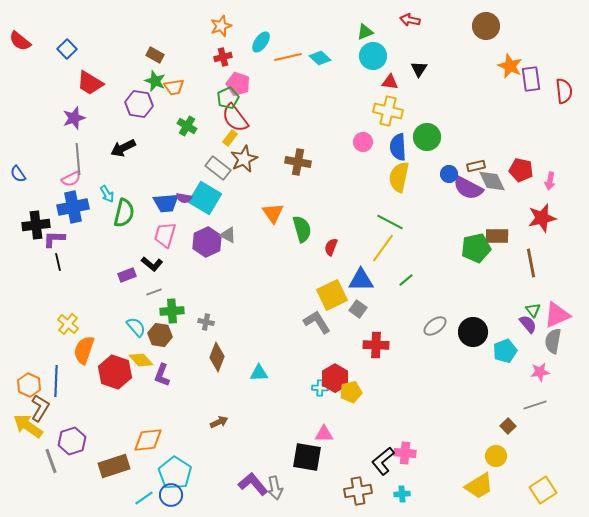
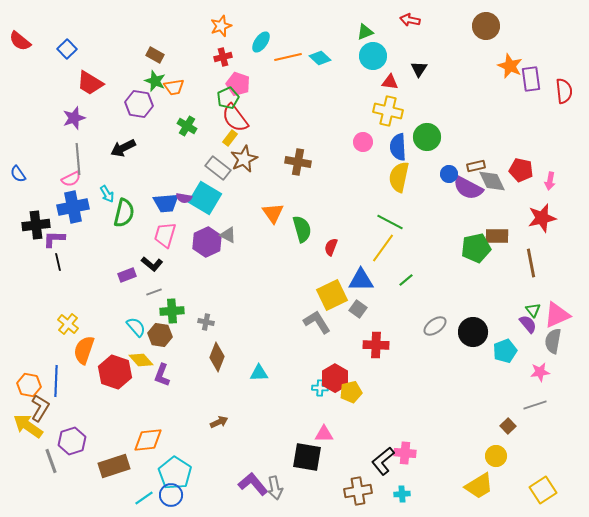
orange hexagon at (29, 385): rotated 15 degrees counterclockwise
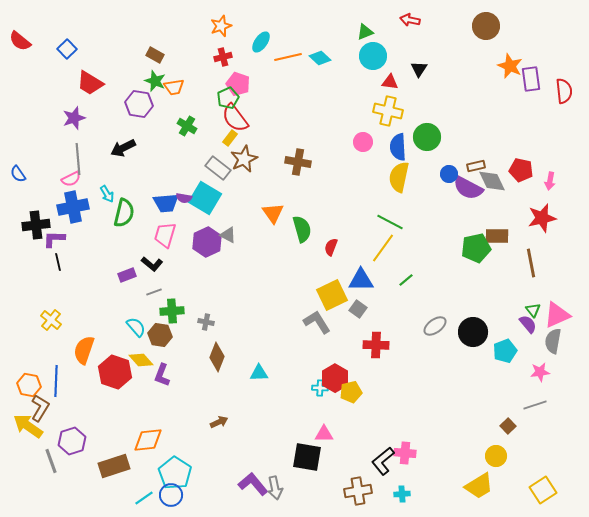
yellow cross at (68, 324): moved 17 px left, 4 px up
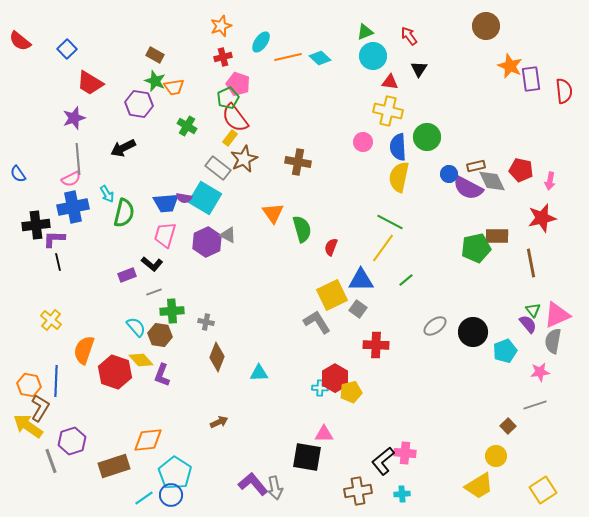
red arrow at (410, 20): moved 1 px left, 16 px down; rotated 42 degrees clockwise
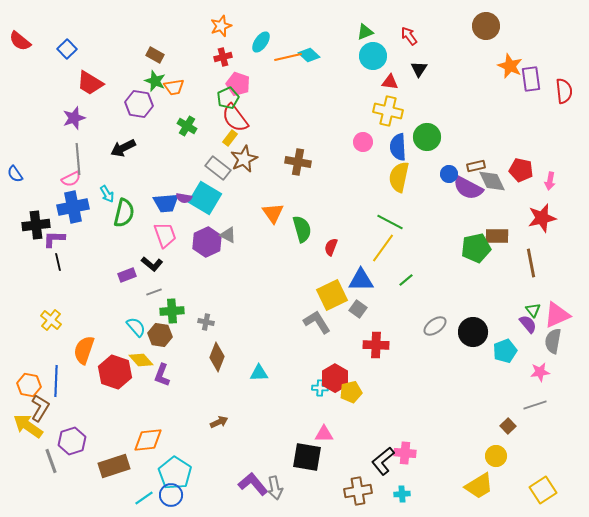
cyan diamond at (320, 58): moved 11 px left, 3 px up
blue semicircle at (18, 174): moved 3 px left
pink trapezoid at (165, 235): rotated 144 degrees clockwise
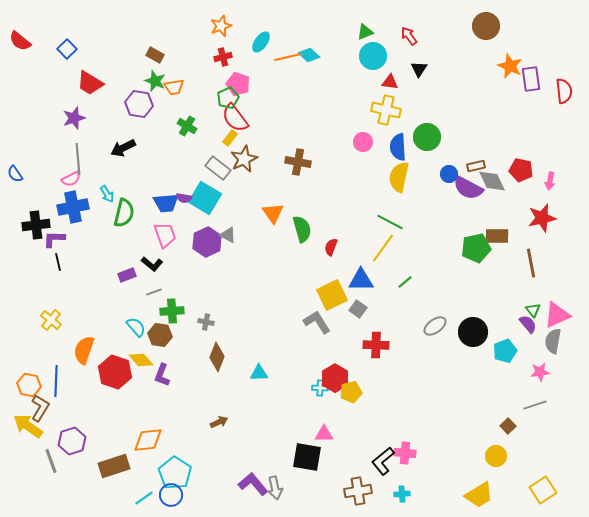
yellow cross at (388, 111): moved 2 px left, 1 px up
green line at (406, 280): moved 1 px left, 2 px down
yellow trapezoid at (479, 486): moved 9 px down
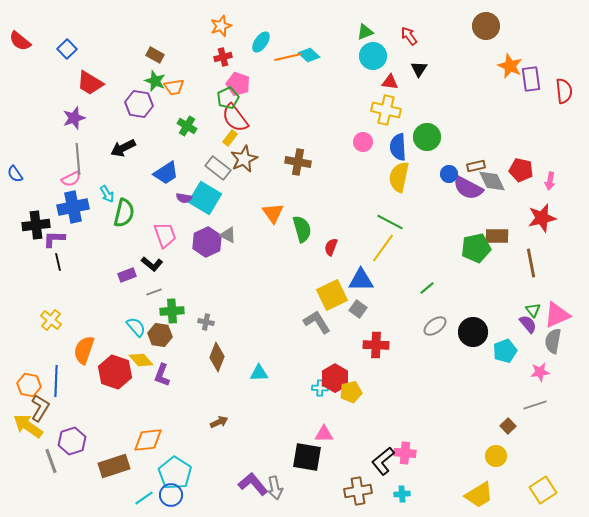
blue trapezoid at (166, 203): moved 30 px up; rotated 28 degrees counterclockwise
green line at (405, 282): moved 22 px right, 6 px down
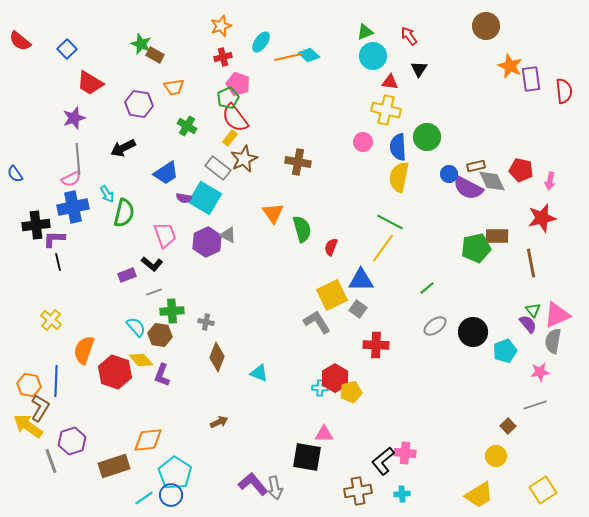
green star at (155, 81): moved 14 px left, 37 px up
cyan triangle at (259, 373): rotated 24 degrees clockwise
